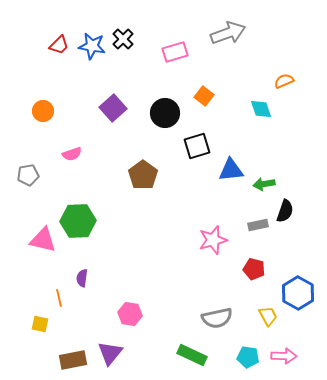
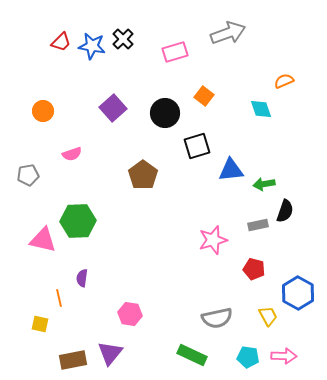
red trapezoid: moved 2 px right, 3 px up
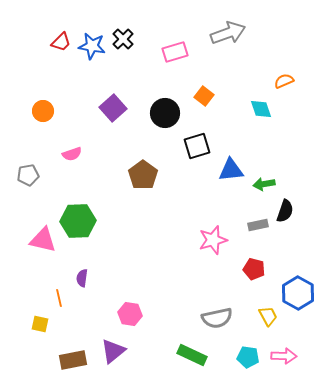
purple triangle: moved 3 px right, 2 px up; rotated 12 degrees clockwise
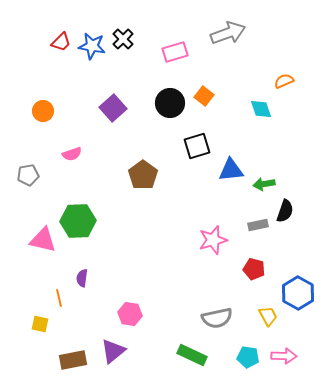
black circle: moved 5 px right, 10 px up
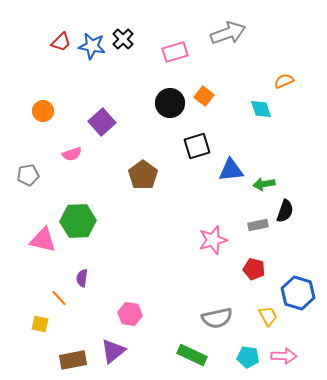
purple square: moved 11 px left, 14 px down
blue hexagon: rotated 12 degrees counterclockwise
orange line: rotated 30 degrees counterclockwise
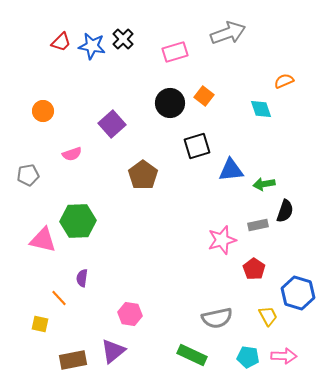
purple square: moved 10 px right, 2 px down
pink star: moved 9 px right
red pentagon: rotated 20 degrees clockwise
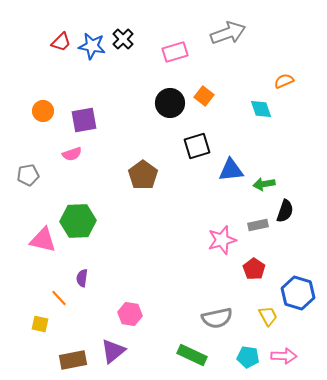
purple square: moved 28 px left, 4 px up; rotated 32 degrees clockwise
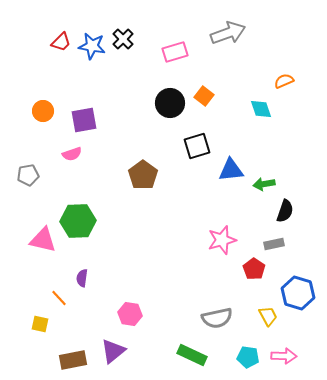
gray rectangle: moved 16 px right, 19 px down
